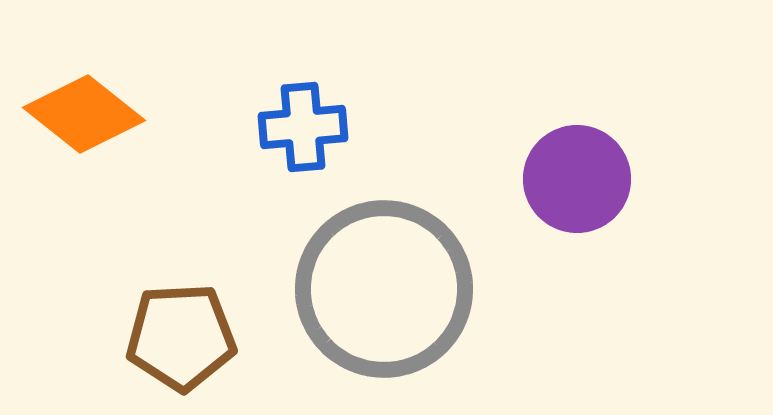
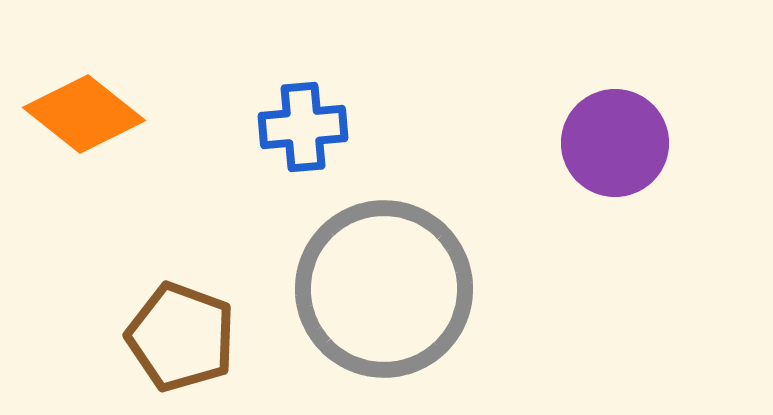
purple circle: moved 38 px right, 36 px up
brown pentagon: rotated 23 degrees clockwise
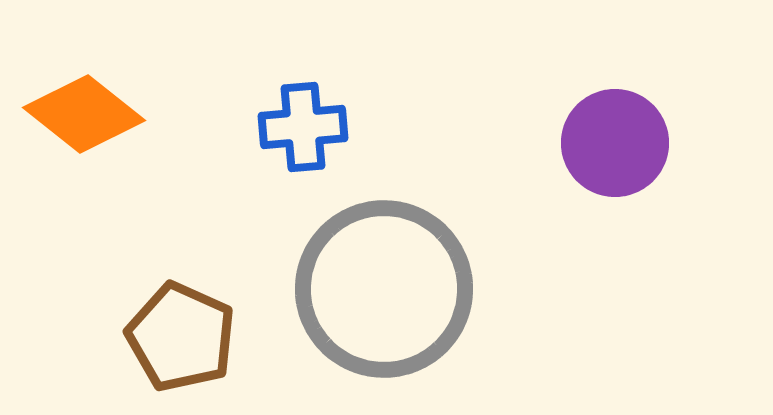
brown pentagon: rotated 4 degrees clockwise
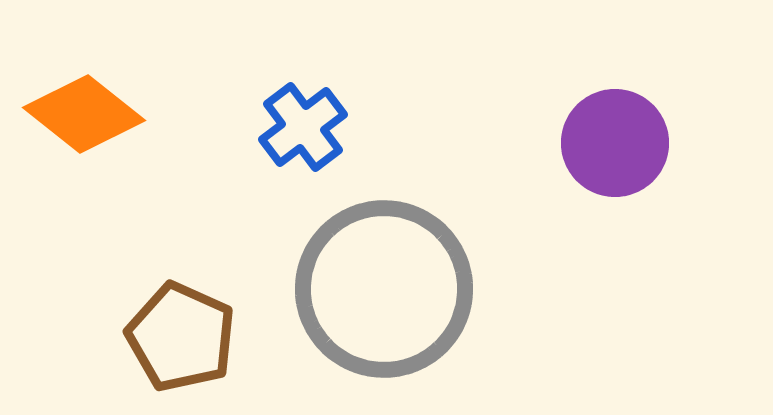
blue cross: rotated 32 degrees counterclockwise
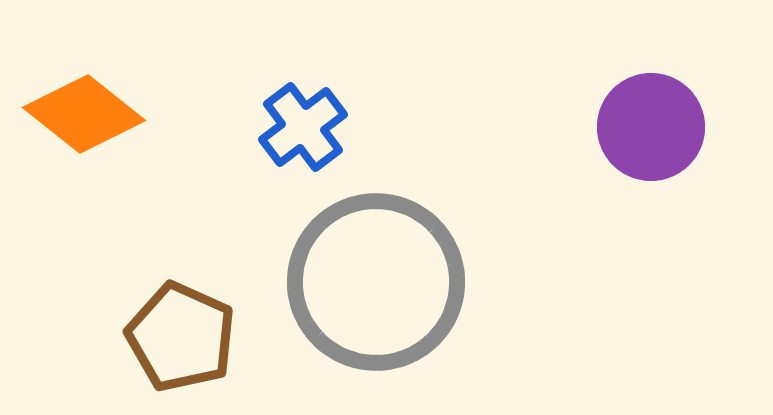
purple circle: moved 36 px right, 16 px up
gray circle: moved 8 px left, 7 px up
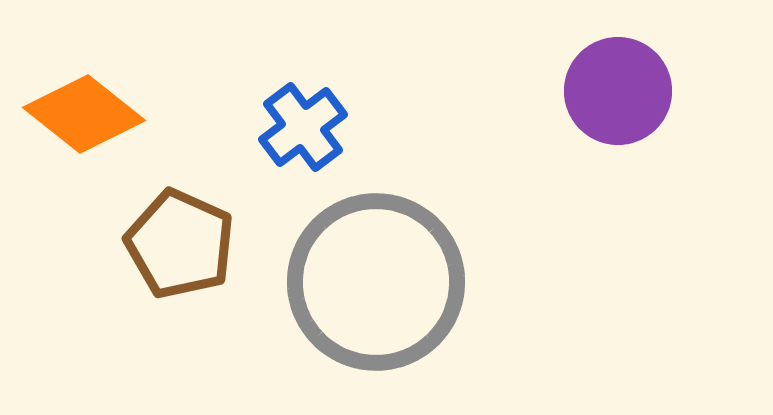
purple circle: moved 33 px left, 36 px up
brown pentagon: moved 1 px left, 93 px up
